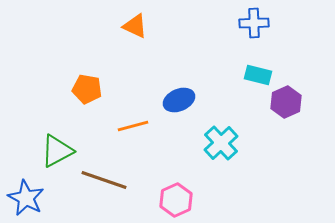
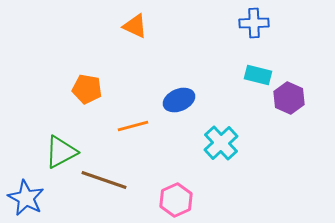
purple hexagon: moved 3 px right, 4 px up; rotated 12 degrees counterclockwise
green triangle: moved 4 px right, 1 px down
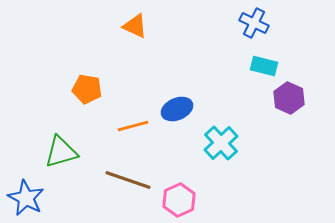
blue cross: rotated 28 degrees clockwise
cyan rectangle: moved 6 px right, 9 px up
blue ellipse: moved 2 px left, 9 px down
green triangle: rotated 12 degrees clockwise
brown line: moved 24 px right
pink hexagon: moved 3 px right
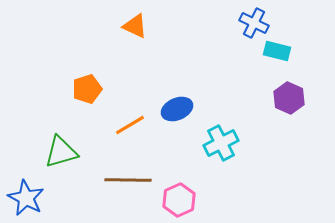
cyan rectangle: moved 13 px right, 15 px up
orange pentagon: rotated 28 degrees counterclockwise
orange line: moved 3 px left, 1 px up; rotated 16 degrees counterclockwise
cyan cross: rotated 16 degrees clockwise
brown line: rotated 18 degrees counterclockwise
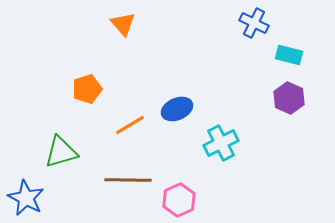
orange triangle: moved 12 px left, 2 px up; rotated 24 degrees clockwise
cyan rectangle: moved 12 px right, 4 px down
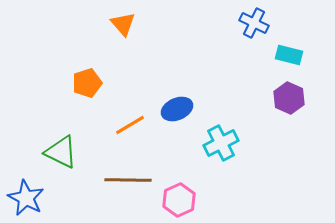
orange pentagon: moved 6 px up
green triangle: rotated 42 degrees clockwise
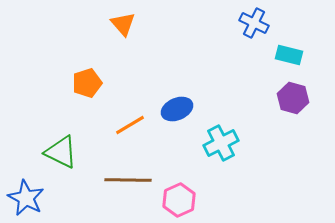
purple hexagon: moved 4 px right; rotated 8 degrees counterclockwise
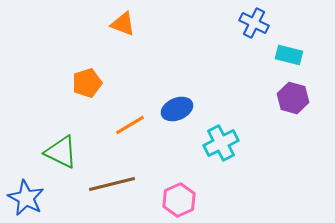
orange triangle: rotated 28 degrees counterclockwise
brown line: moved 16 px left, 4 px down; rotated 15 degrees counterclockwise
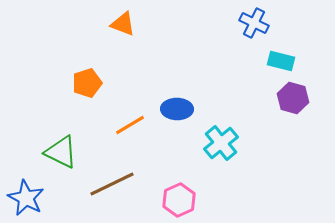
cyan rectangle: moved 8 px left, 6 px down
blue ellipse: rotated 24 degrees clockwise
cyan cross: rotated 12 degrees counterclockwise
brown line: rotated 12 degrees counterclockwise
